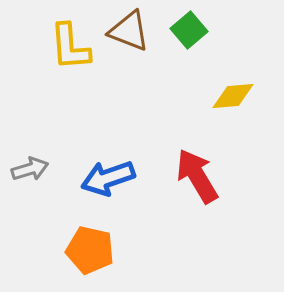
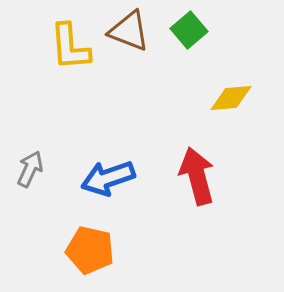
yellow diamond: moved 2 px left, 2 px down
gray arrow: rotated 48 degrees counterclockwise
red arrow: rotated 16 degrees clockwise
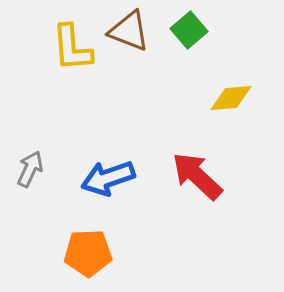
yellow L-shape: moved 2 px right, 1 px down
red arrow: rotated 32 degrees counterclockwise
orange pentagon: moved 2 px left, 3 px down; rotated 15 degrees counterclockwise
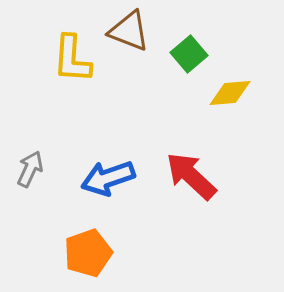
green square: moved 24 px down
yellow L-shape: moved 11 px down; rotated 8 degrees clockwise
yellow diamond: moved 1 px left, 5 px up
red arrow: moved 6 px left
orange pentagon: rotated 18 degrees counterclockwise
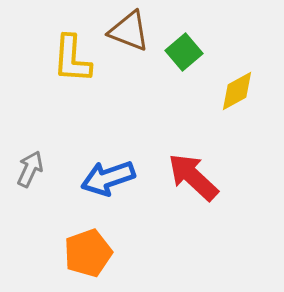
green square: moved 5 px left, 2 px up
yellow diamond: moved 7 px right, 2 px up; rotated 24 degrees counterclockwise
red arrow: moved 2 px right, 1 px down
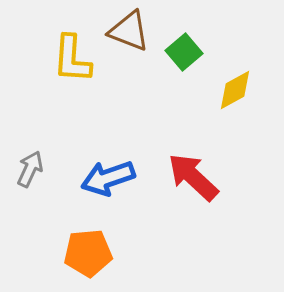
yellow diamond: moved 2 px left, 1 px up
orange pentagon: rotated 15 degrees clockwise
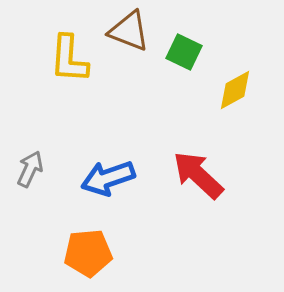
green square: rotated 24 degrees counterclockwise
yellow L-shape: moved 3 px left
red arrow: moved 5 px right, 2 px up
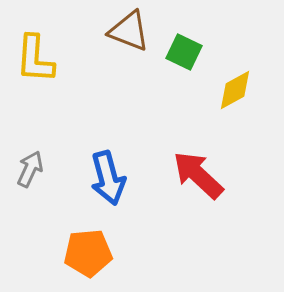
yellow L-shape: moved 34 px left
blue arrow: rotated 86 degrees counterclockwise
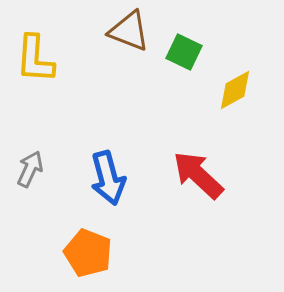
orange pentagon: rotated 27 degrees clockwise
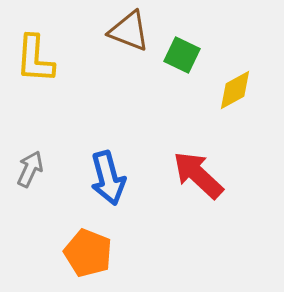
green square: moved 2 px left, 3 px down
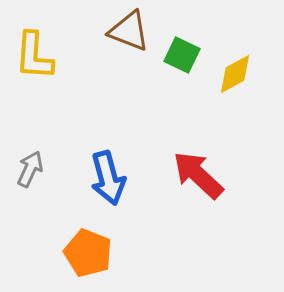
yellow L-shape: moved 1 px left, 3 px up
yellow diamond: moved 16 px up
